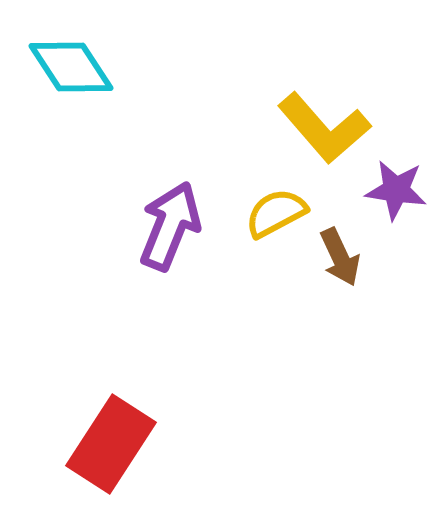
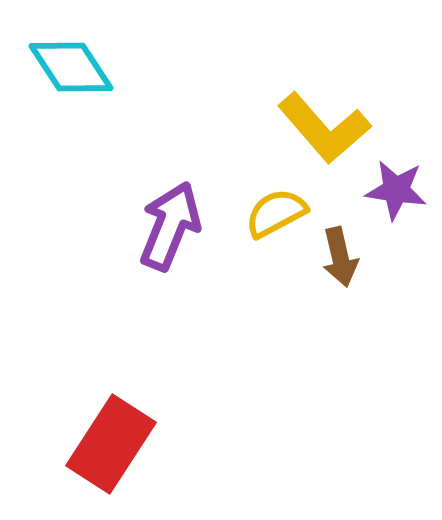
brown arrow: rotated 12 degrees clockwise
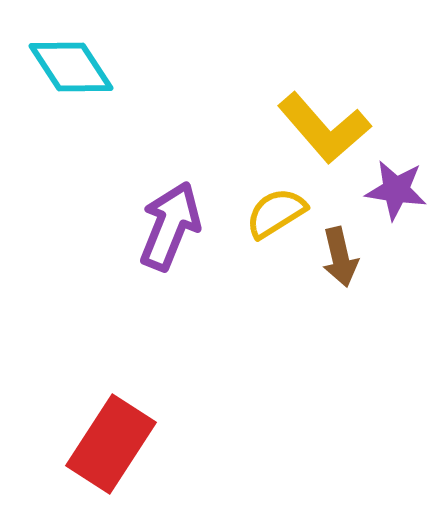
yellow semicircle: rotated 4 degrees counterclockwise
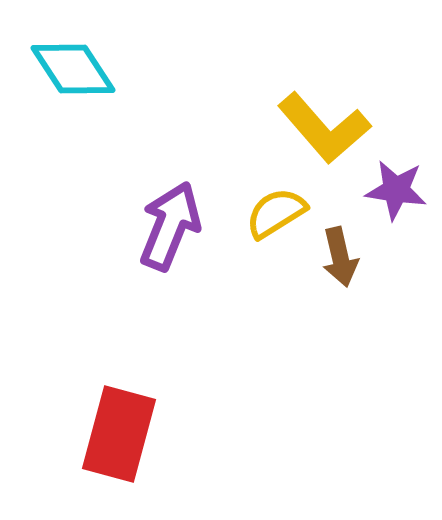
cyan diamond: moved 2 px right, 2 px down
red rectangle: moved 8 px right, 10 px up; rotated 18 degrees counterclockwise
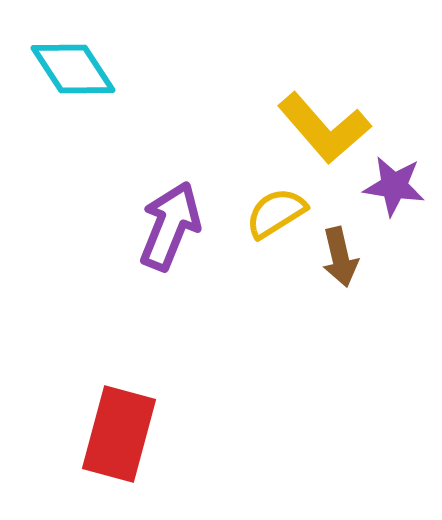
purple star: moved 2 px left, 4 px up
